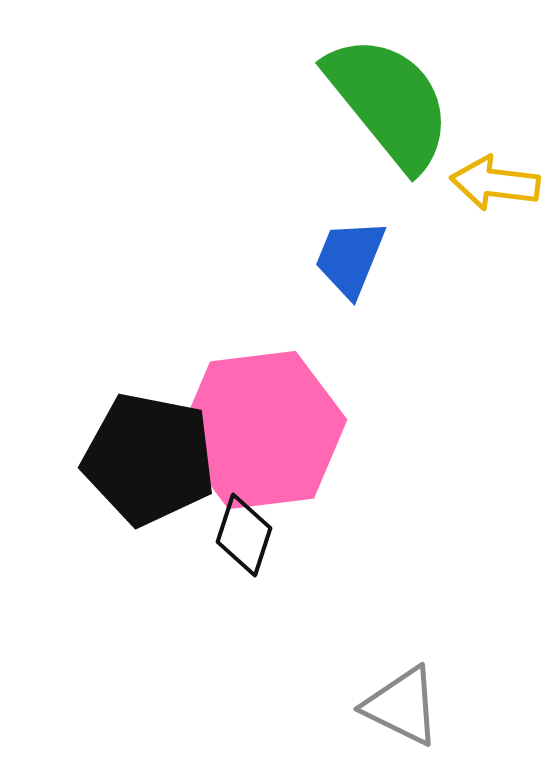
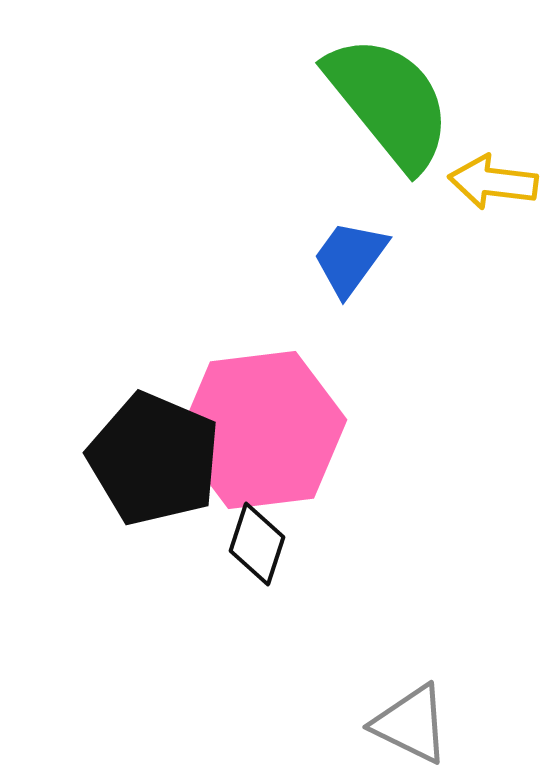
yellow arrow: moved 2 px left, 1 px up
blue trapezoid: rotated 14 degrees clockwise
black pentagon: moved 5 px right; rotated 12 degrees clockwise
black diamond: moved 13 px right, 9 px down
gray triangle: moved 9 px right, 18 px down
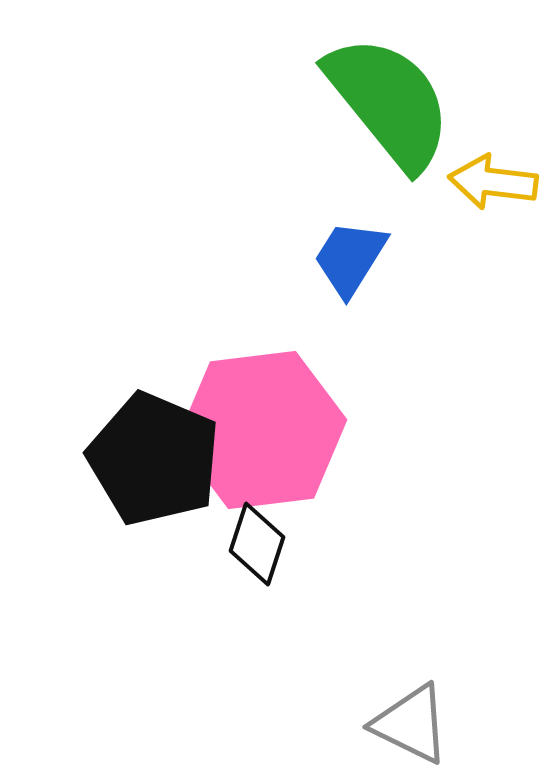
blue trapezoid: rotated 4 degrees counterclockwise
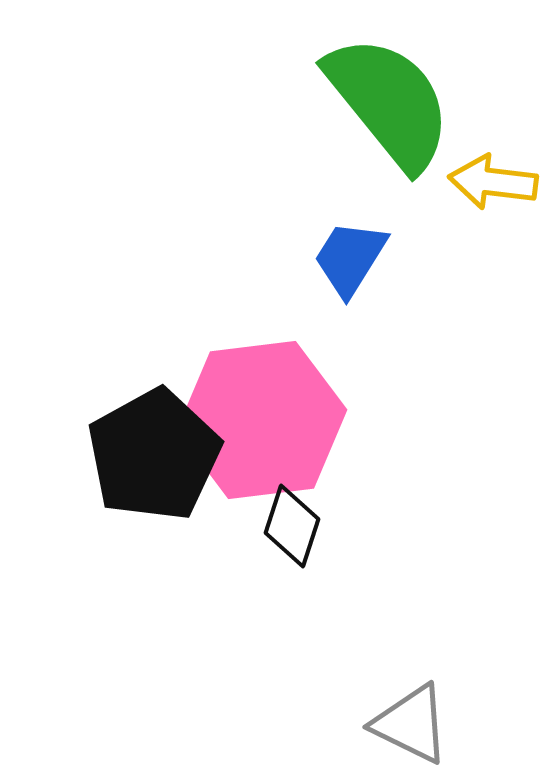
pink hexagon: moved 10 px up
black pentagon: moved 4 px up; rotated 20 degrees clockwise
black diamond: moved 35 px right, 18 px up
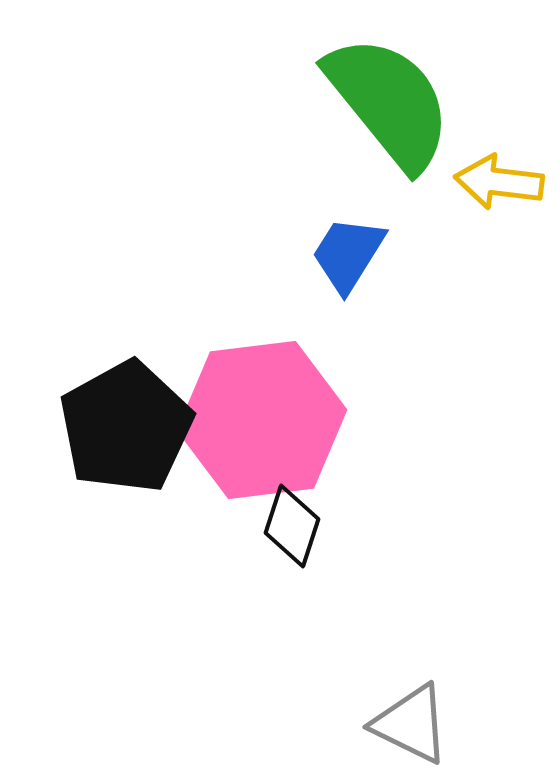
yellow arrow: moved 6 px right
blue trapezoid: moved 2 px left, 4 px up
black pentagon: moved 28 px left, 28 px up
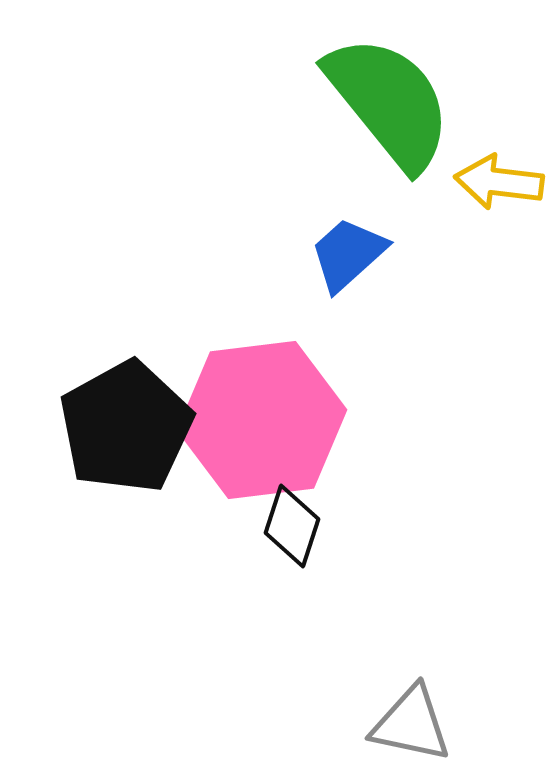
blue trapezoid: rotated 16 degrees clockwise
gray triangle: rotated 14 degrees counterclockwise
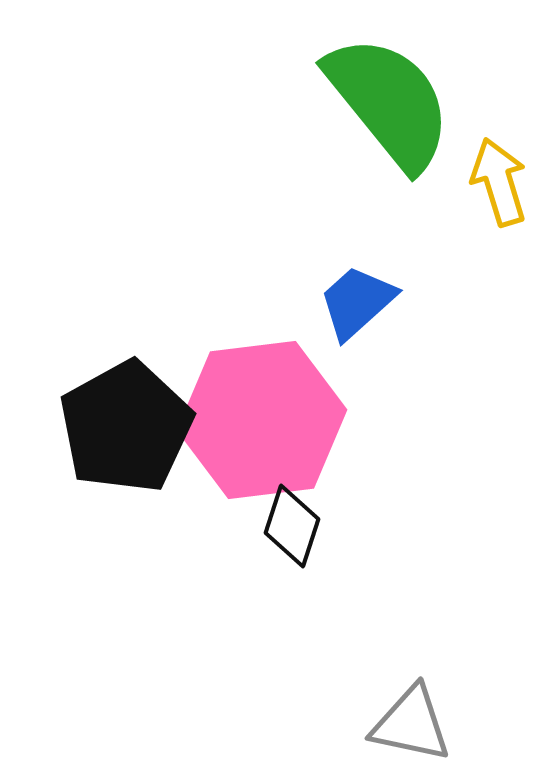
yellow arrow: rotated 66 degrees clockwise
blue trapezoid: moved 9 px right, 48 px down
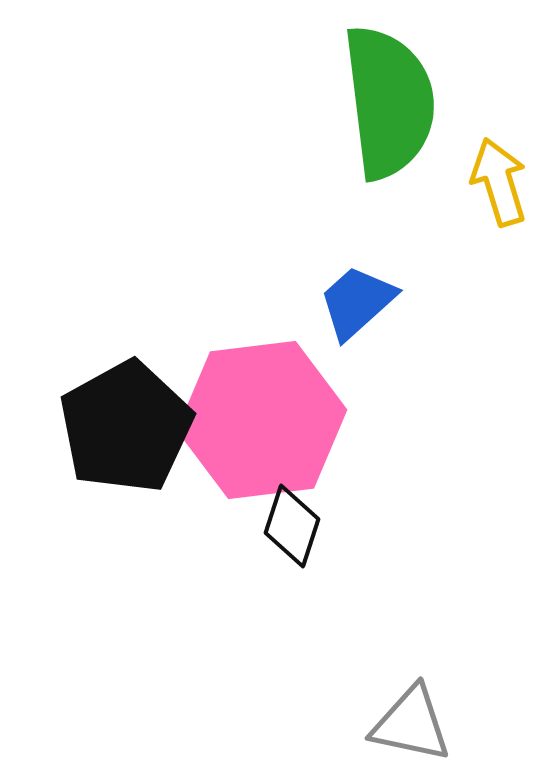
green semicircle: rotated 32 degrees clockwise
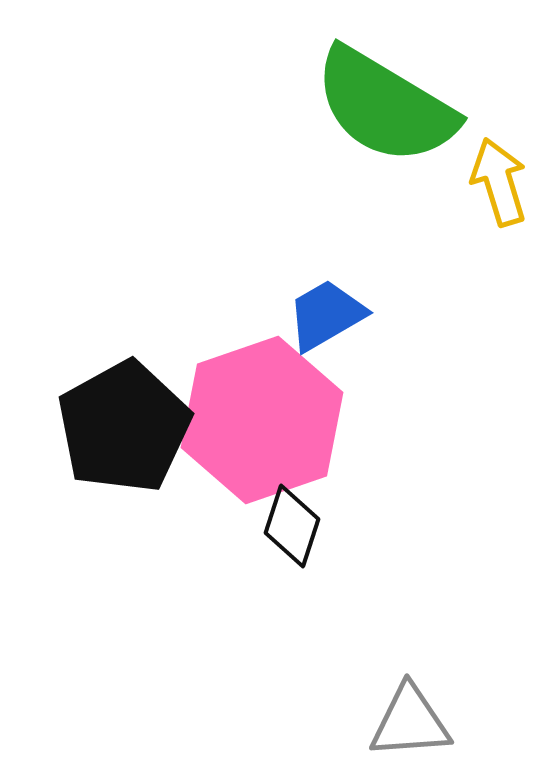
green semicircle: moved 4 px left, 4 px down; rotated 128 degrees clockwise
blue trapezoid: moved 31 px left, 13 px down; rotated 12 degrees clockwise
pink hexagon: rotated 12 degrees counterclockwise
black pentagon: moved 2 px left
gray triangle: moved 1 px left, 2 px up; rotated 16 degrees counterclockwise
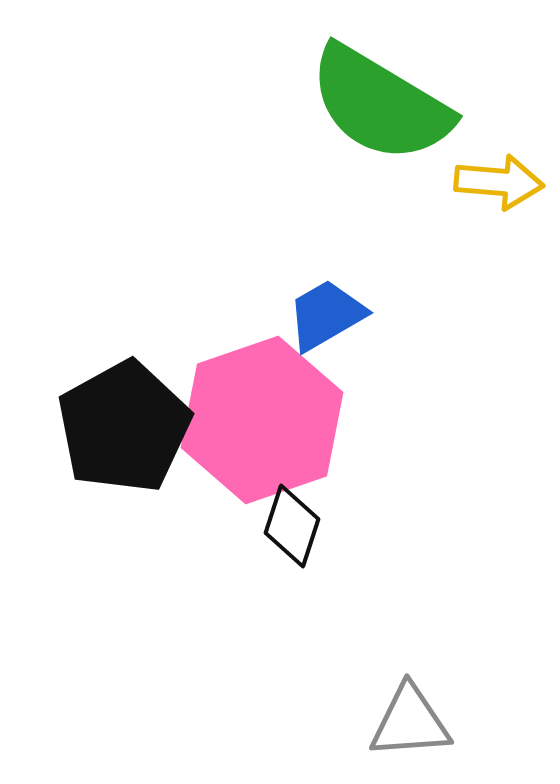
green semicircle: moved 5 px left, 2 px up
yellow arrow: rotated 112 degrees clockwise
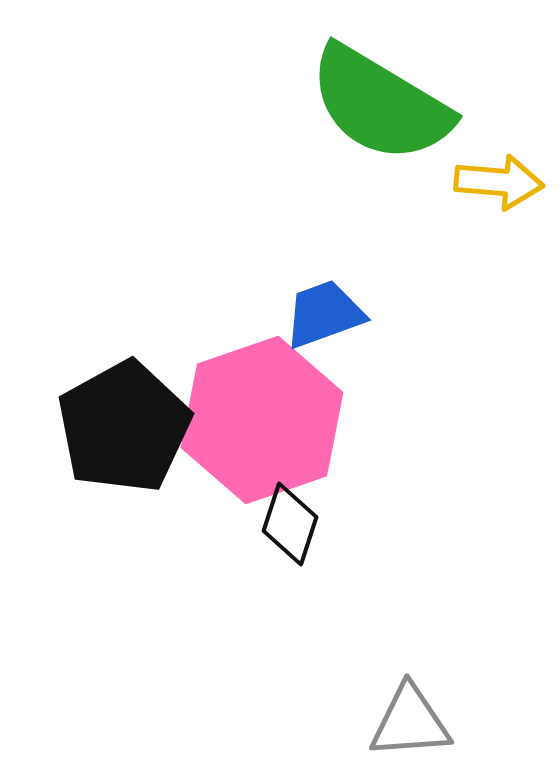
blue trapezoid: moved 2 px left, 1 px up; rotated 10 degrees clockwise
black diamond: moved 2 px left, 2 px up
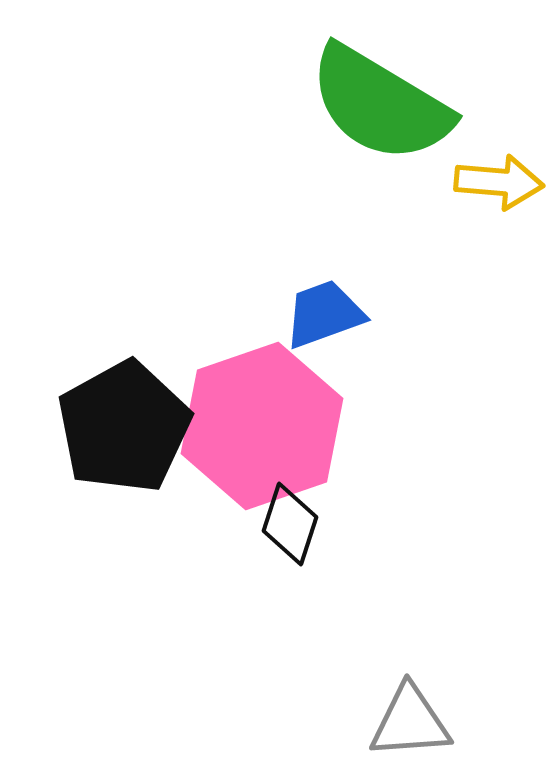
pink hexagon: moved 6 px down
